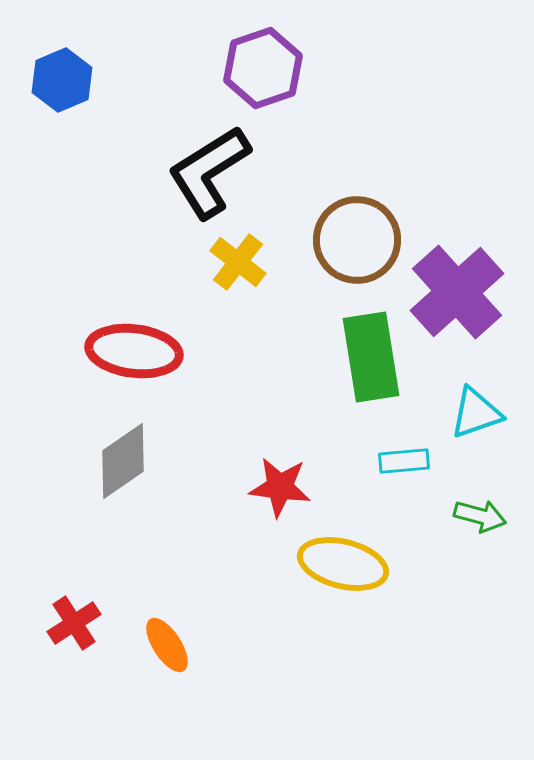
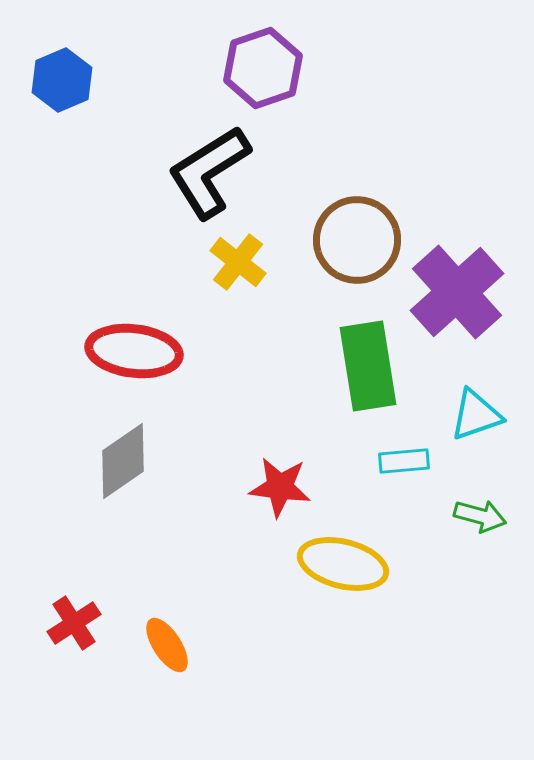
green rectangle: moved 3 px left, 9 px down
cyan triangle: moved 2 px down
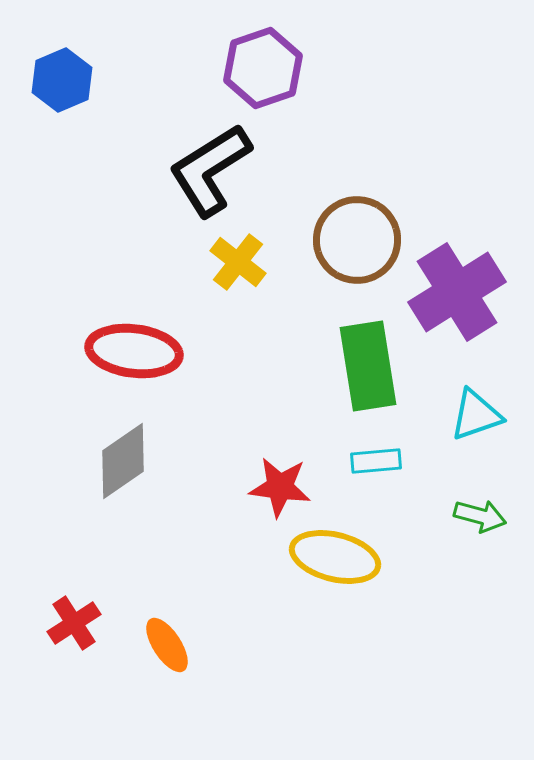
black L-shape: moved 1 px right, 2 px up
purple cross: rotated 10 degrees clockwise
cyan rectangle: moved 28 px left
yellow ellipse: moved 8 px left, 7 px up
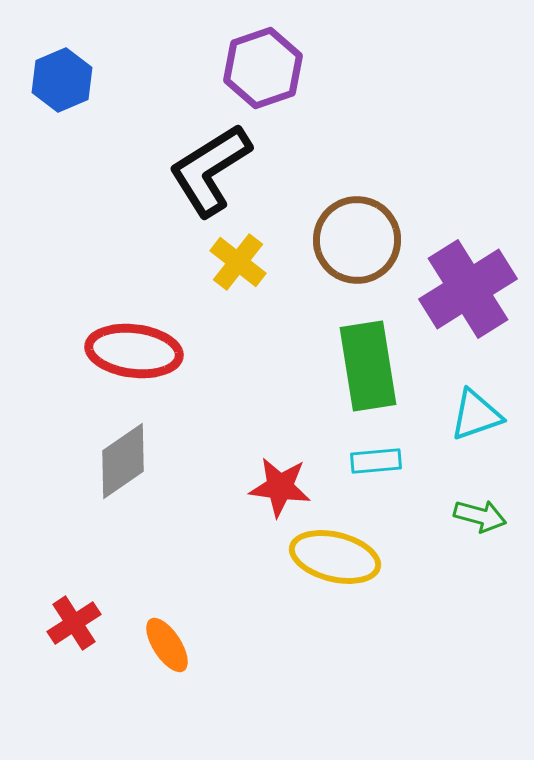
purple cross: moved 11 px right, 3 px up
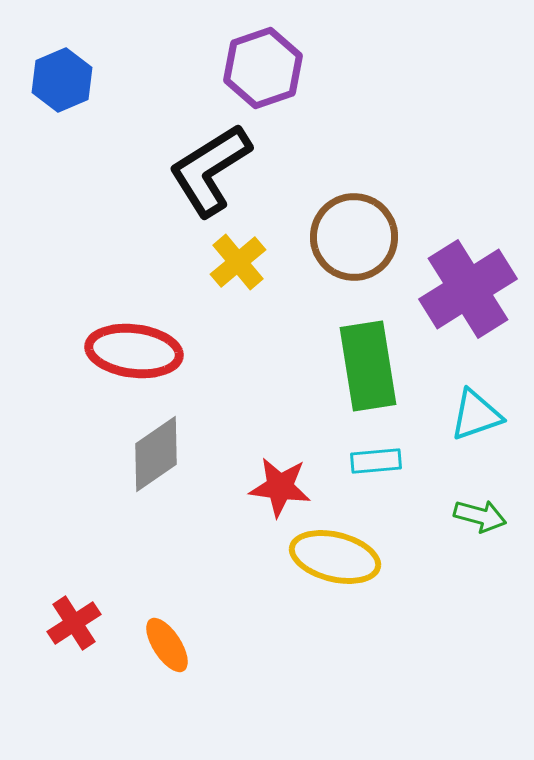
brown circle: moved 3 px left, 3 px up
yellow cross: rotated 12 degrees clockwise
gray diamond: moved 33 px right, 7 px up
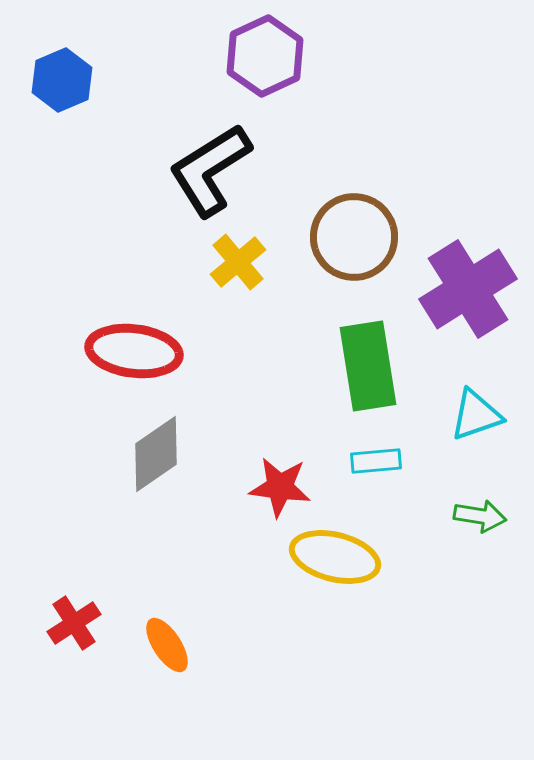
purple hexagon: moved 2 px right, 12 px up; rotated 6 degrees counterclockwise
green arrow: rotated 6 degrees counterclockwise
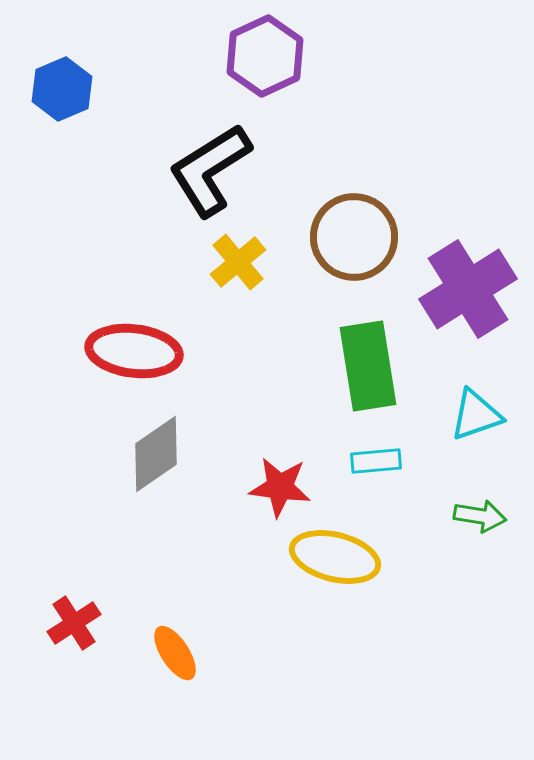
blue hexagon: moved 9 px down
orange ellipse: moved 8 px right, 8 px down
